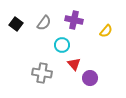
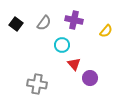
gray cross: moved 5 px left, 11 px down
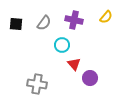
black square: rotated 32 degrees counterclockwise
yellow semicircle: moved 14 px up
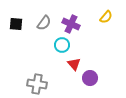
purple cross: moved 3 px left, 4 px down; rotated 12 degrees clockwise
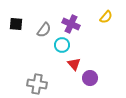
gray semicircle: moved 7 px down
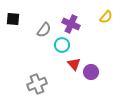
black square: moved 3 px left, 5 px up
purple circle: moved 1 px right, 6 px up
gray cross: rotated 30 degrees counterclockwise
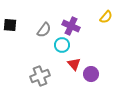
black square: moved 3 px left, 6 px down
purple cross: moved 2 px down
purple circle: moved 2 px down
gray cross: moved 3 px right, 8 px up
